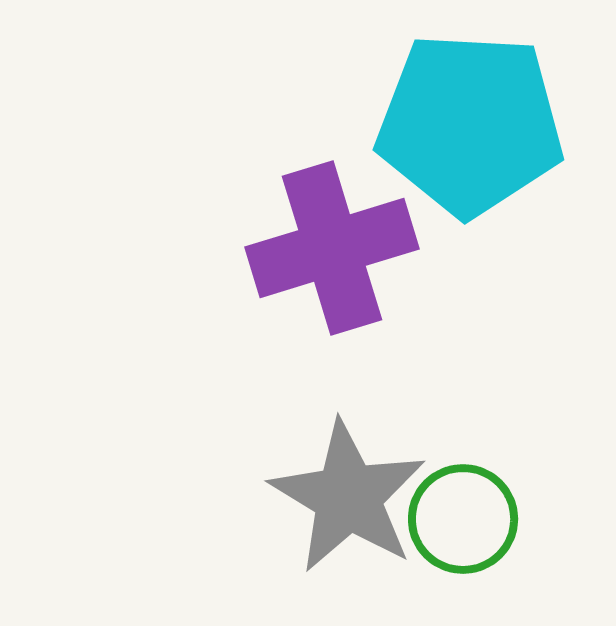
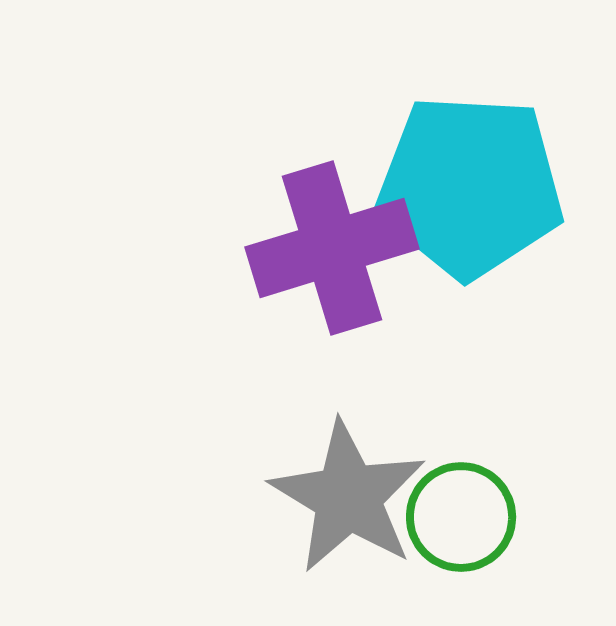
cyan pentagon: moved 62 px down
green circle: moved 2 px left, 2 px up
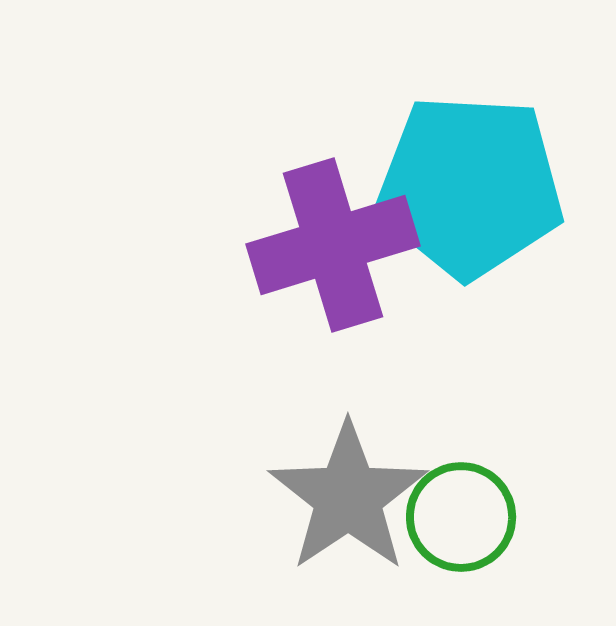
purple cross: moved 1 px right, 3 px up
gray star: rotated 7 degrees clockwise
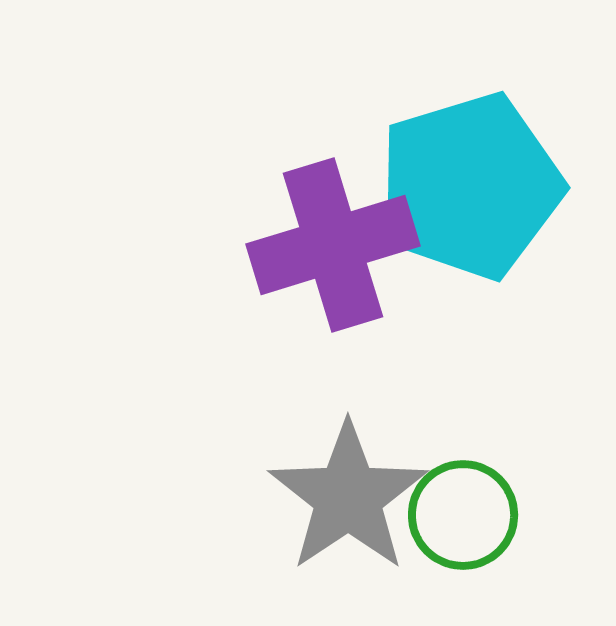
cyan pentagon: rotated 20 degrees counterclockwise
green circle: moved 2 px right, 2 px up
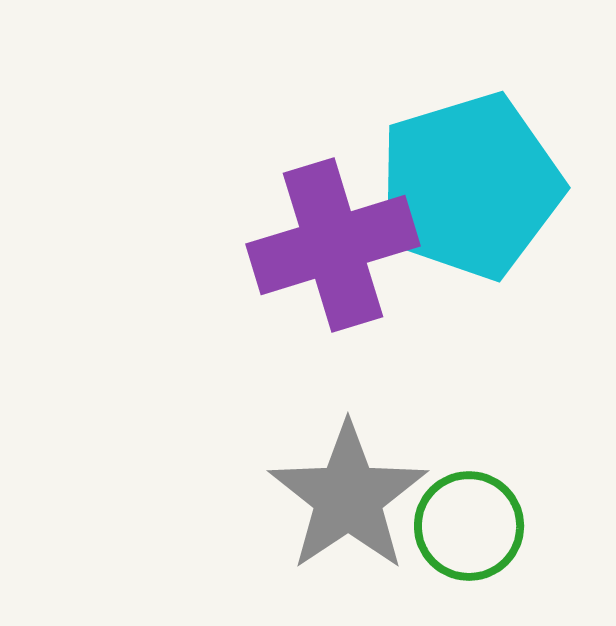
green circle: moved 6 px right, 11 px down
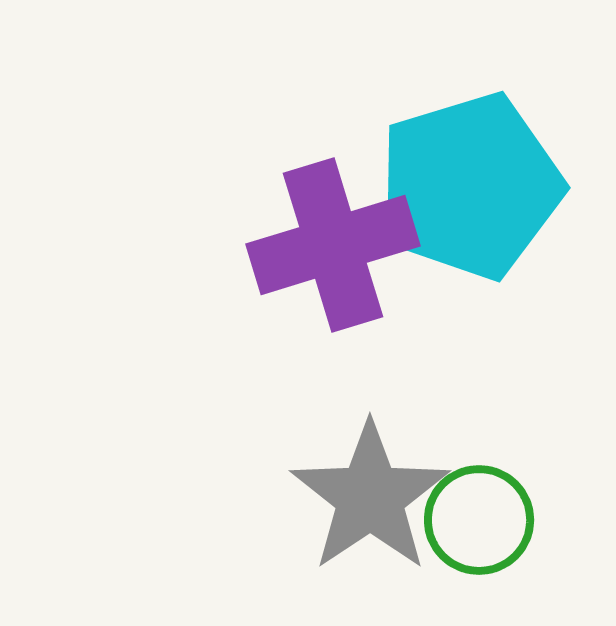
gray star: moved 22 px right
green circle: moved 10 px right, 6 px up
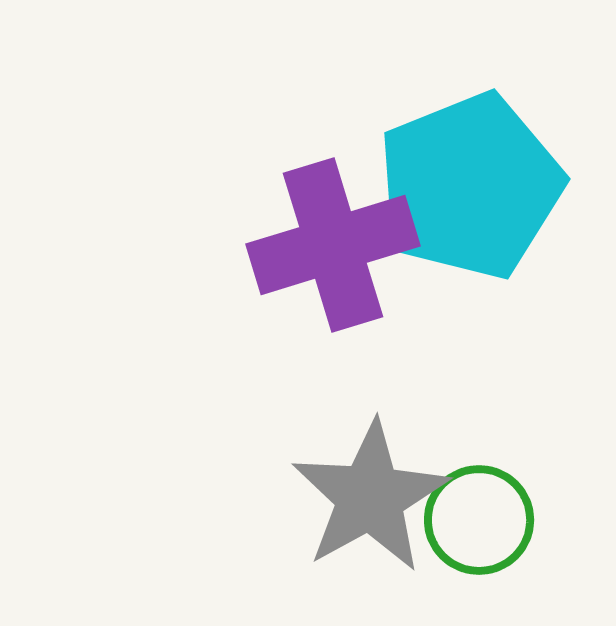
cyan pentagon: rotated 5 degrees counterclockwise
gray star: rotated 5 degrees clockwise
